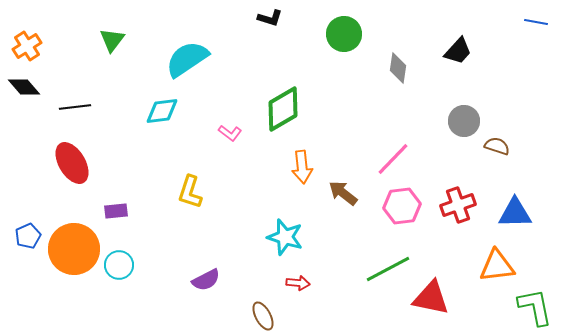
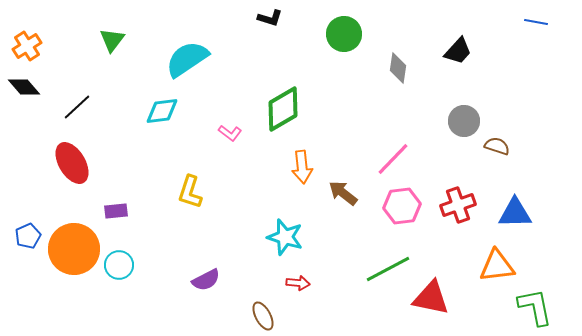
black line: moved 2 px right; rotated 36 degrees counterclockwise
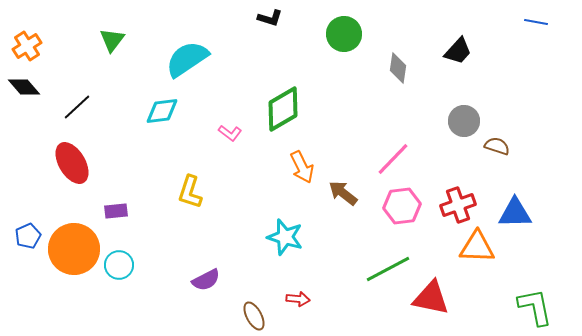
orange arrow: rotated 20 degrees counterclockwise
orange triangle: moved 20 px left, 19 px up; rotated 9 degrees clockwise
red arrow: moved 16 px down
brown ellipse: moved 9 px left
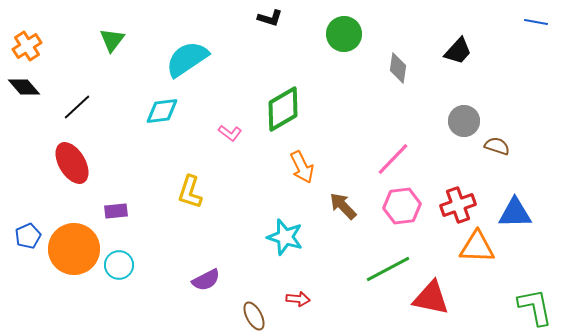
brown arrow: moved 13 px down; rotated 8 degrees clockwise
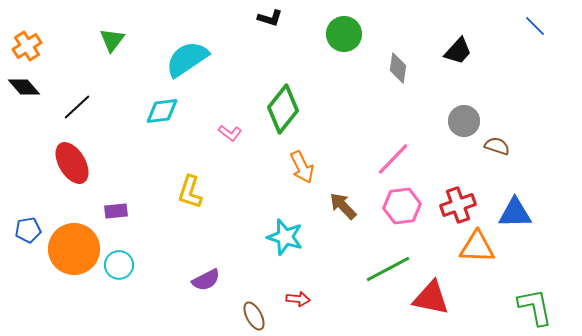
blue line: moved 1 px left, 4 px down; rotated 35 degrees clockwise
green diamond: rotated 21 degrees counterclockwise
blue pentagon: moved 6 px up; rotated 15 degrees clockwise
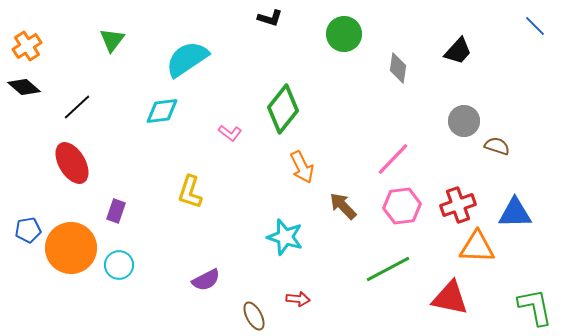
black diamond: rotated 8 degrees counterclockwise
purple rectangle: rotated 65 degrees counterclockwise
orange circle: moved 3 px left, 1 px up
red triangle: moved 19 px right
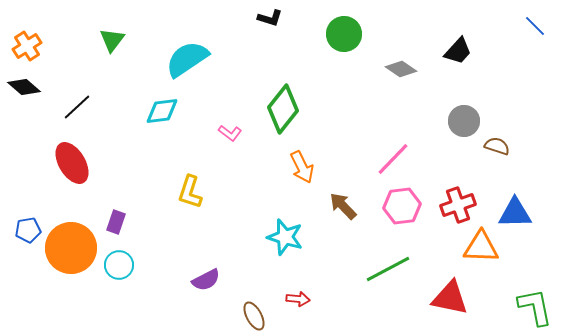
gray diamond: moved 3 px right, 1 px down; rotated 64 degrees counterclockwise
purple rectangle: moved 11 px down
orange triangle: moved 4 px right
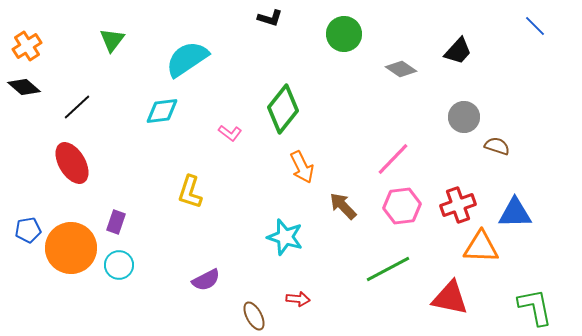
gray circle: moved 4 px up
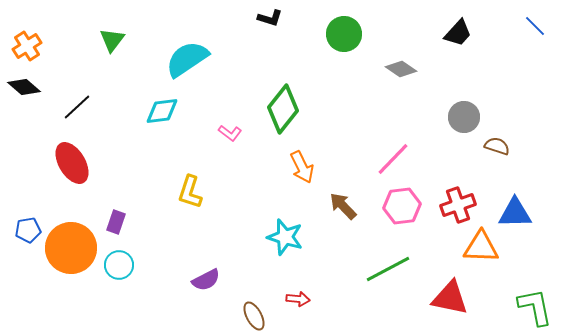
black trapezoid: moved 18 px up
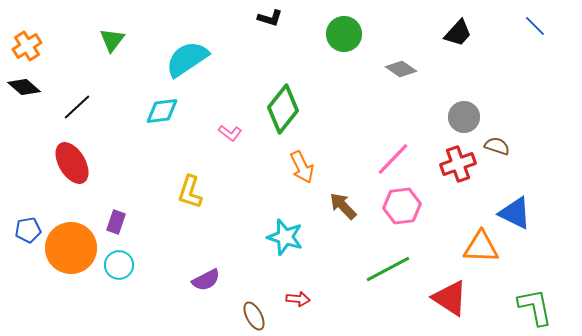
red cross: moved 41 px up
blue triangle: rotated 27 degrees clockwise
red triangle: rotated 21 degrees clockwise
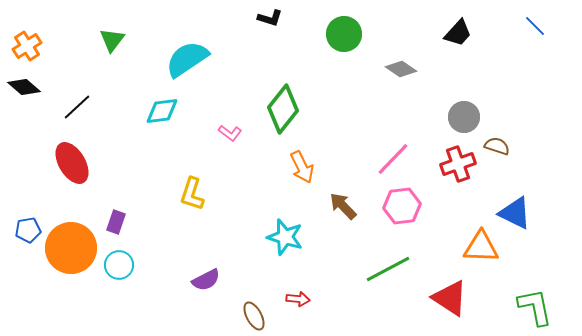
yellow L-shape: moved 2 px right, 2 px down
